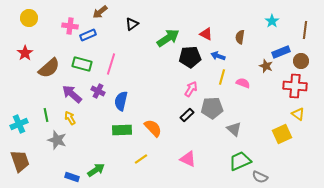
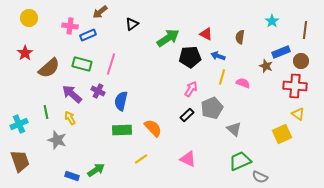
gray pentagon at (212, 108): rotated 20 degrees counterclockwise
green line at (46, 115): moved 3 px up
blue rectangle at (72, 177): moved 1 px up
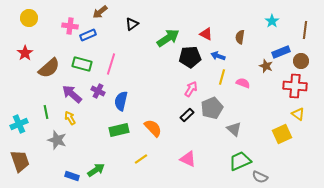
green rectangle at (122, 130): moved 3 px left; rotated 12 degrees counterclockwise
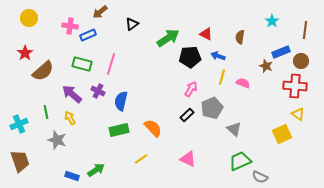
brown semicircle at (49, 68): moved 6 px left, 3 px down
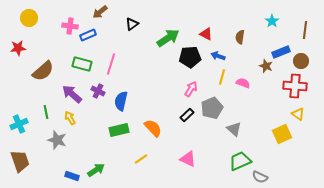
red star at (25, 53): moved 7 px left, 5 px up; rotated 28 degrees clockwise
